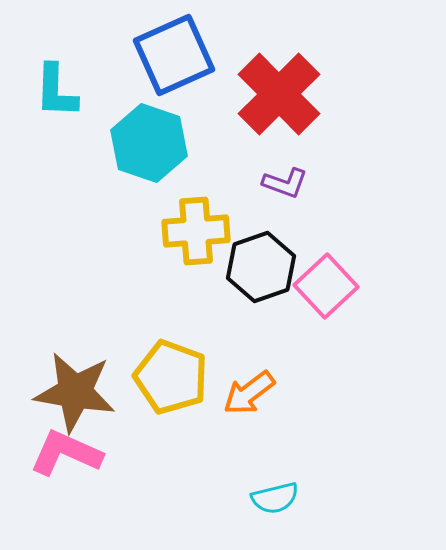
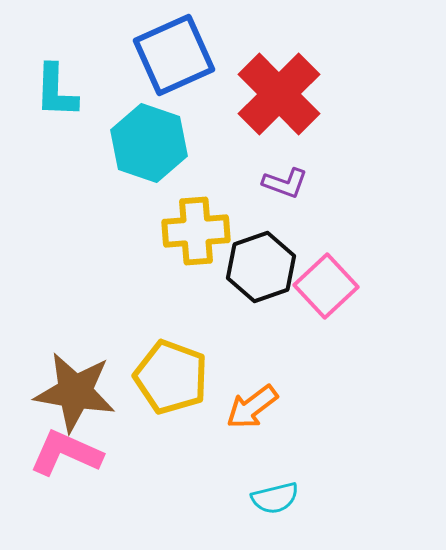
orange arrow: moved 3 px right, 14 px down
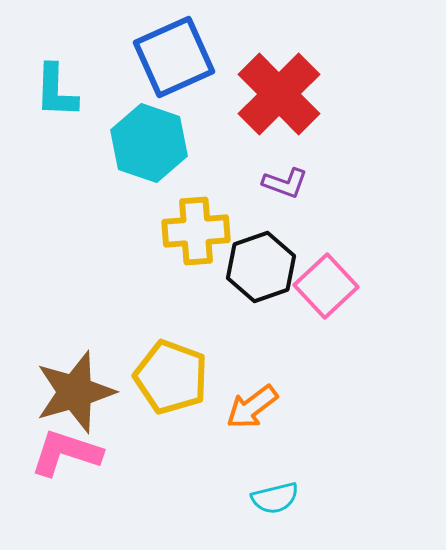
blue square: moved 2 px down
brown star: rotated 26 degrees counterclockwise
pink L-shape: rotated 6 degrees counterclockwise
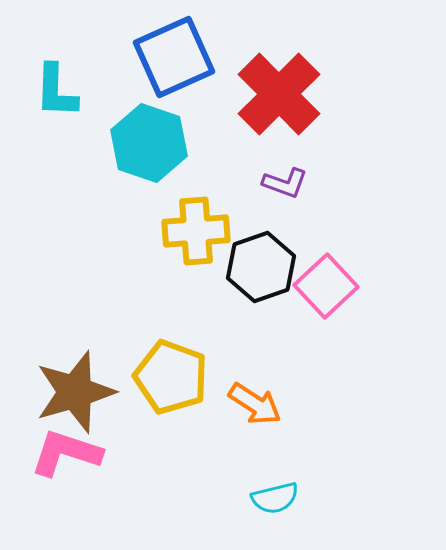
orange arrow: moved 3 px right, 3 px up; rotated 110 degrees counterclockwise
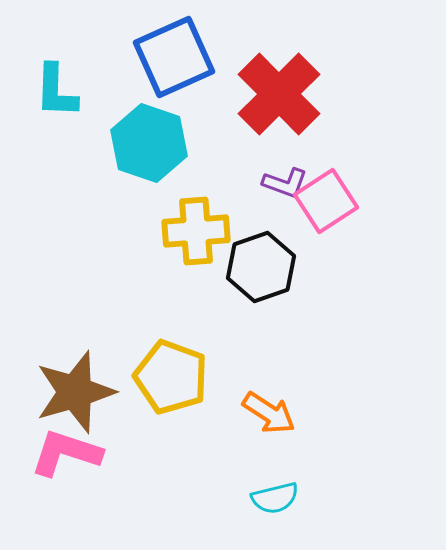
pink square: moved 85 px up; rotated 10 degrees clockwise
orange arrow: moved 14 px right, 9 px down
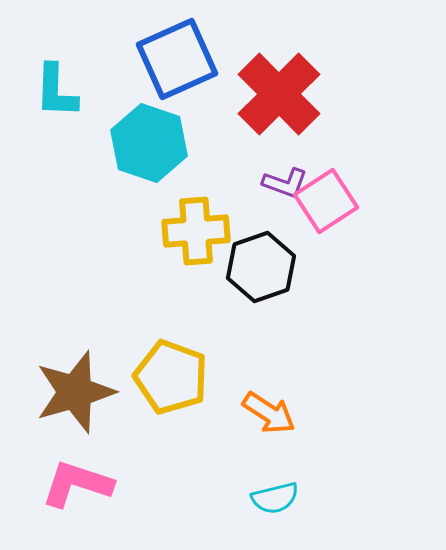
blue square: moved 3 px right, 2 px down
pink L-shape: moved 11 px right, 31 px down
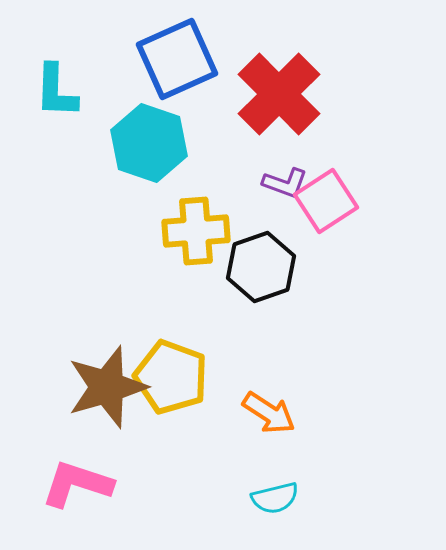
brown star: moved 32 px right, 5 px up
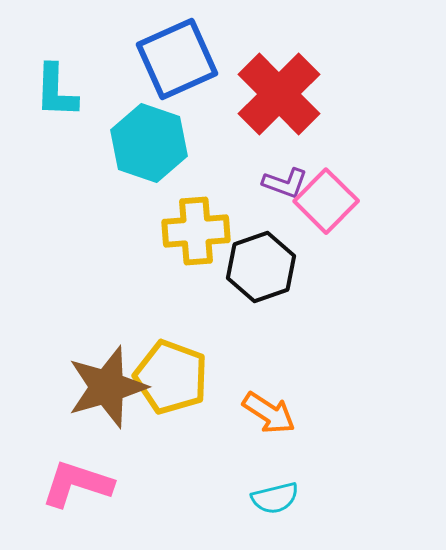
pink square: rotated 12 degrees counterclockwise
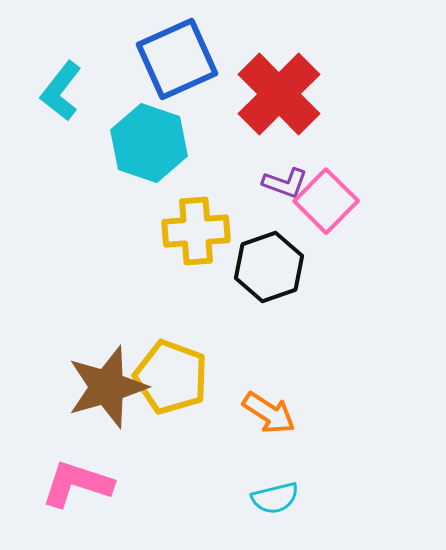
cyan L-shape: moved 5 px right; rotated 36 degrees clockwise
black hexagon: moved 8 px right
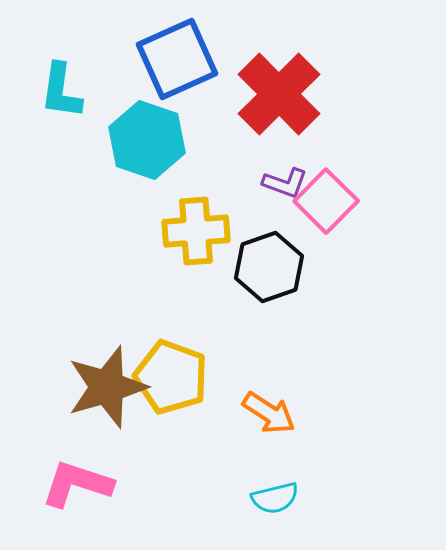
cyan L-shape: rotated 30 degrees counterclockwise
cyan hexagon: moved 2 px left, 3 px up
